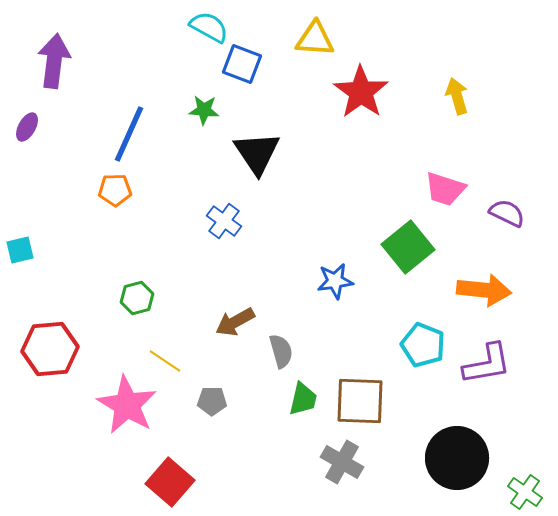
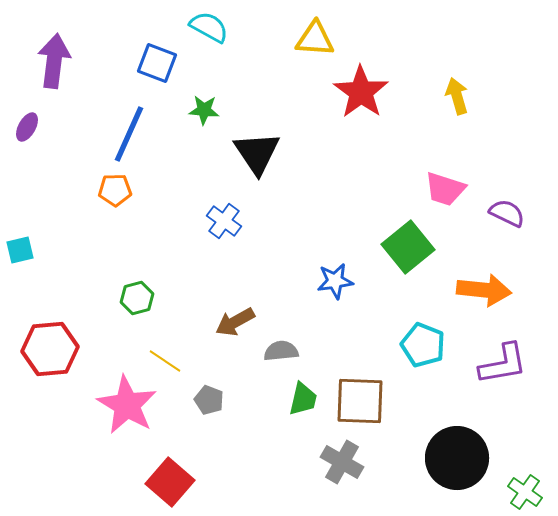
blue square: moved 85 px left, 1 px up
gray semicircle: rotated 80 degrees counterclockwise
purple L-shape: moved 16 px right
gray pentagon: moved 3 px left, 1 px up; rotated 20 degrees clockwise
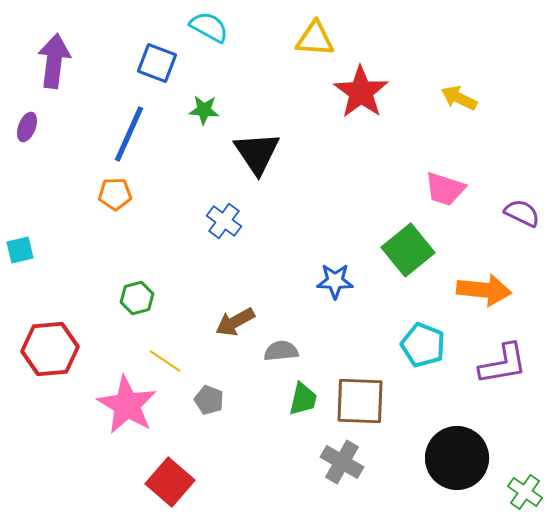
yellow arrow: moved 2 px right, 2 px down; rotated 48 degrees counterclockwise
purple ellipse: rotated 8 degrees counterclockwise
orange pentagon: moved 4 px down
purple semicircle: moved 15 px right
green square: moved 3 px down
blue star: rotated 9 degrees clockwise
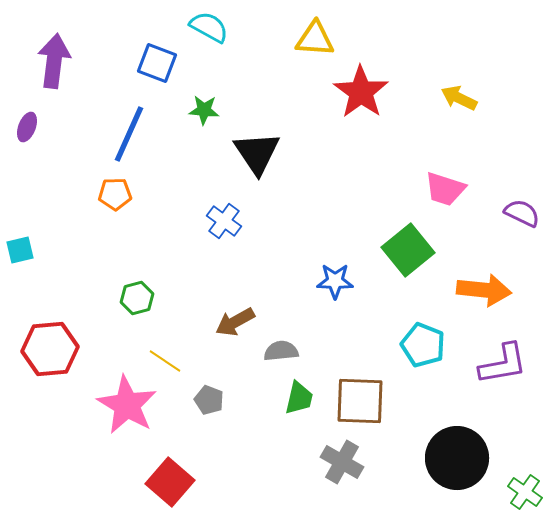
green trapezoid: moved 4 px left, 1 px up
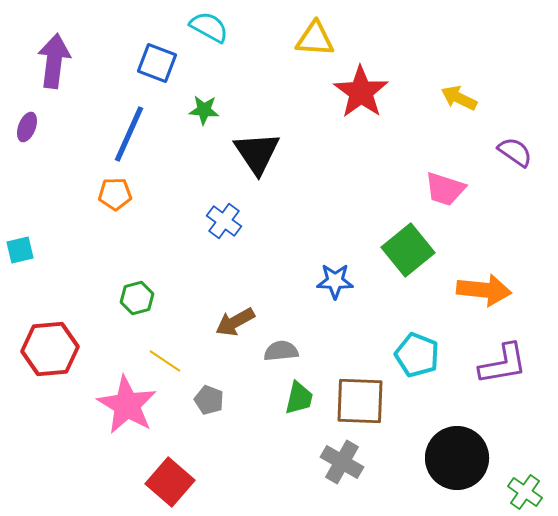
purple semicircle: moved 7 px left, 61 px up; rotated 9 degrees clockwise
cyan pentagon: moved 6 px left, 10 px down
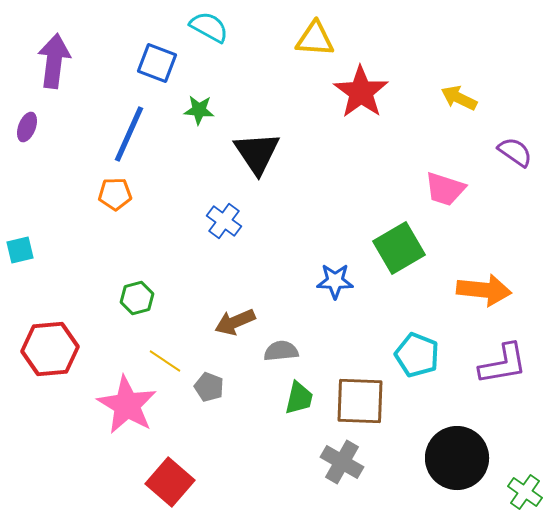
green star: moved 5 px left
green square: moved 9 px left, 2 px up; rotated 9 degrees clockwise
brown arrow: rotated 6 degrees clockwise
gray pentagon: moved 13 px up
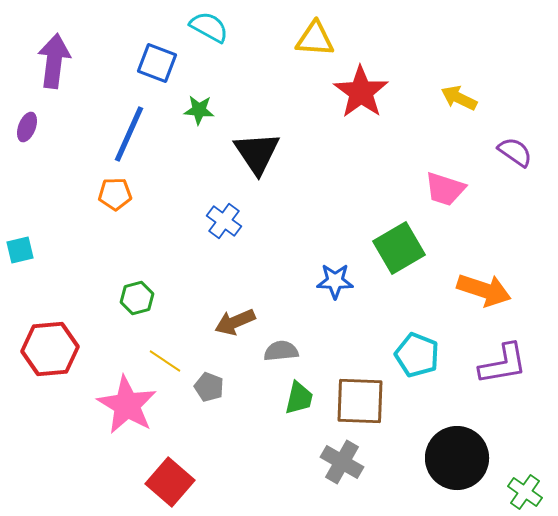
orange arrow: rotated 12 degrees clockwise
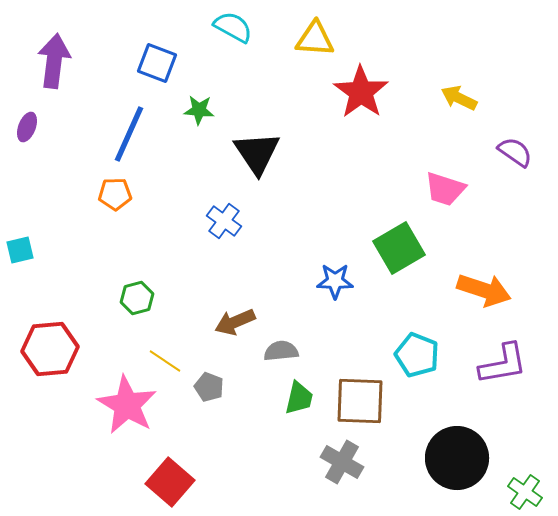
cyan semicircle: moved 24 px right
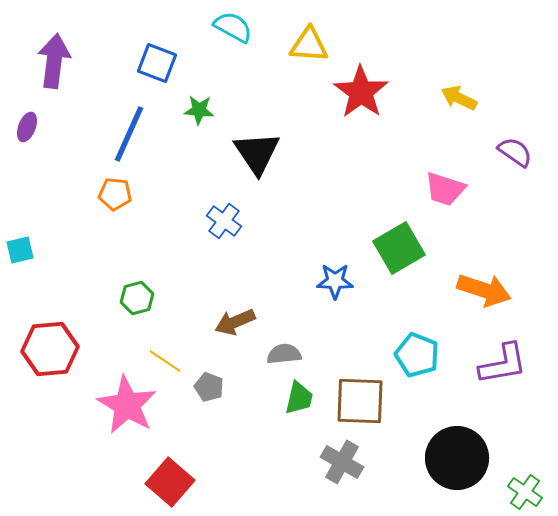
yellow triangle: moved 6 px left, 6 px down
orange pentagon: rotated 8 degrees clockwise
gray semicircle: moved 3 px right, 3 px down
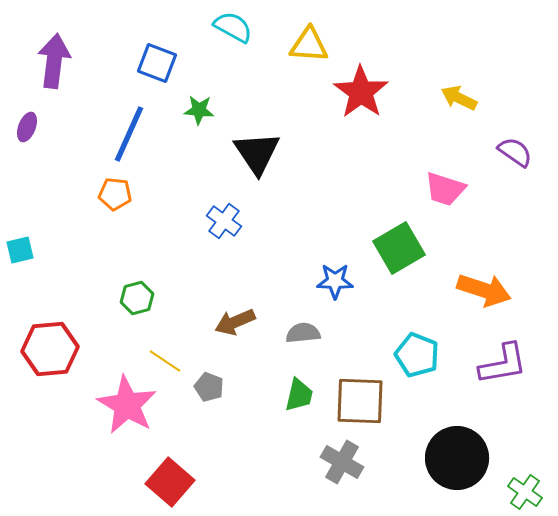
gray semicircle: moved 19 px right, 21 px up
green trapezoid: moved 3 px up
